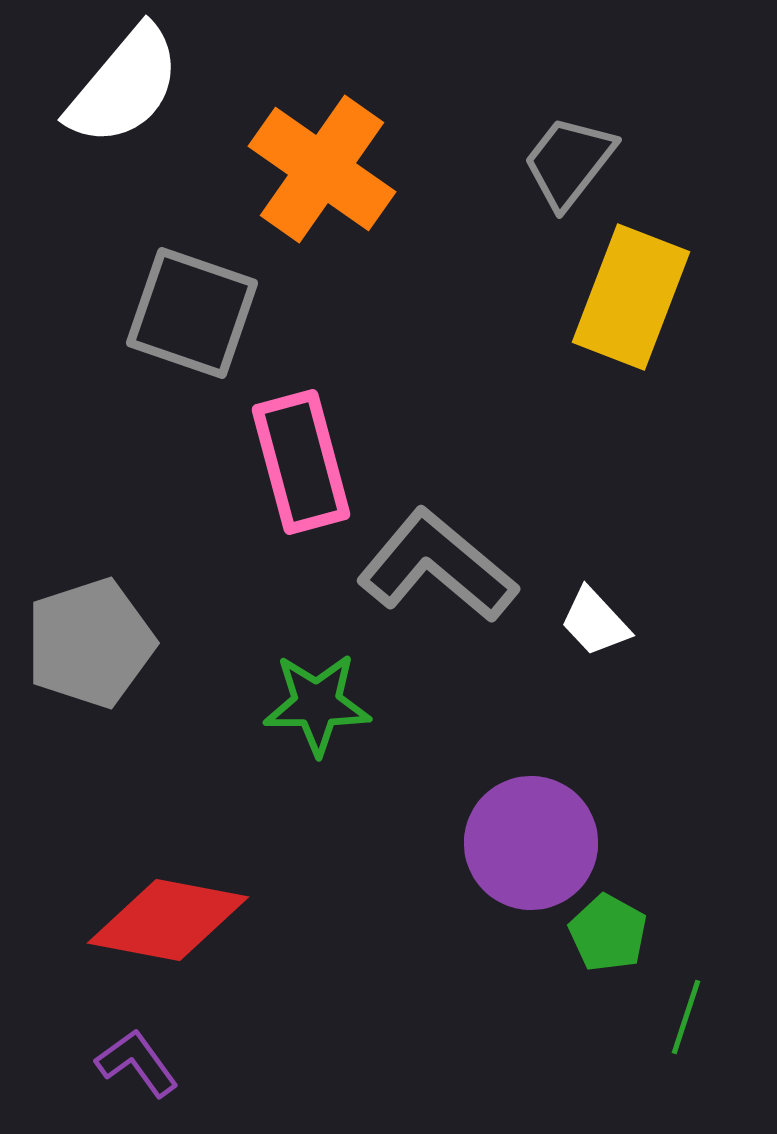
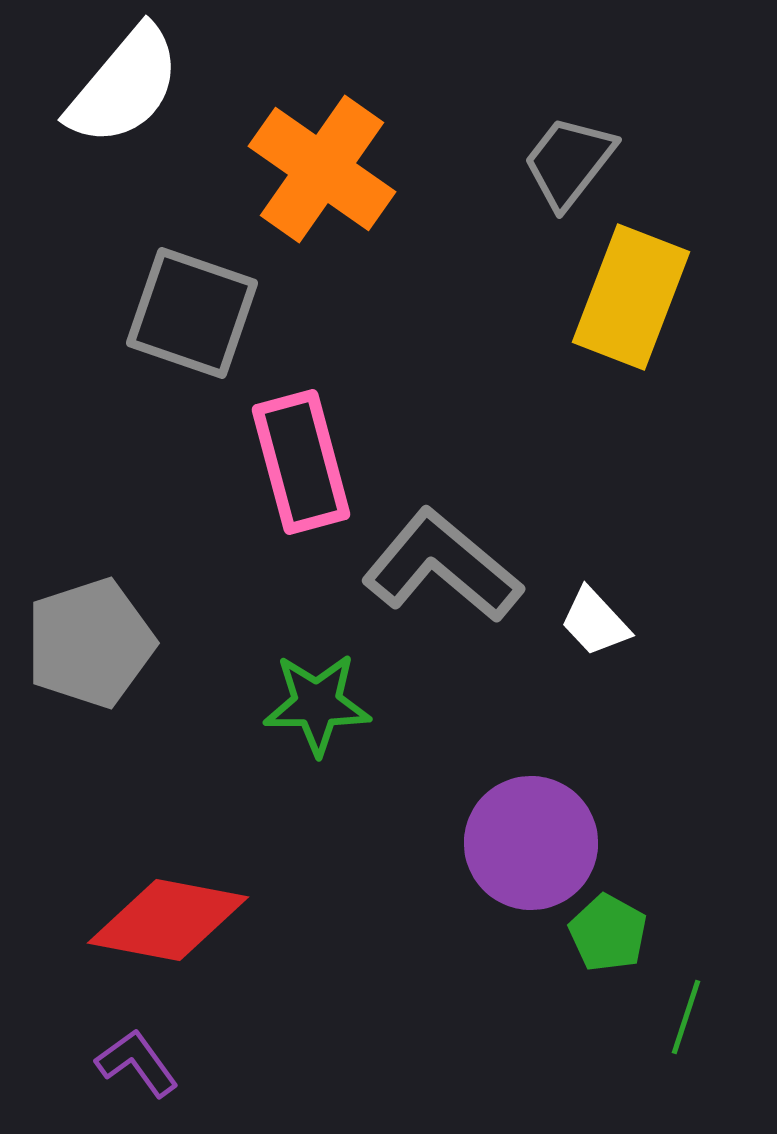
gray L-shape: moved 5 px right
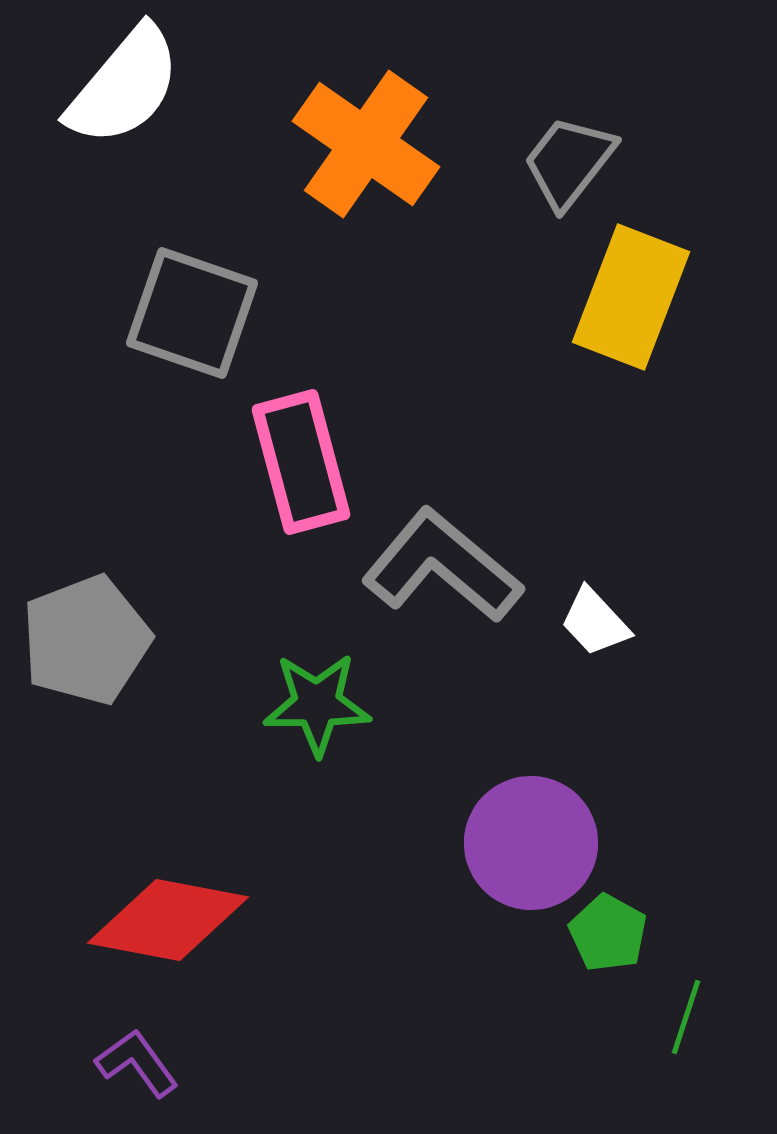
orange cross: moved 44 px right, 25 px up
gray pentagon: moved 4 px left, 3 px up; rotated 3 degrees counterclockwise
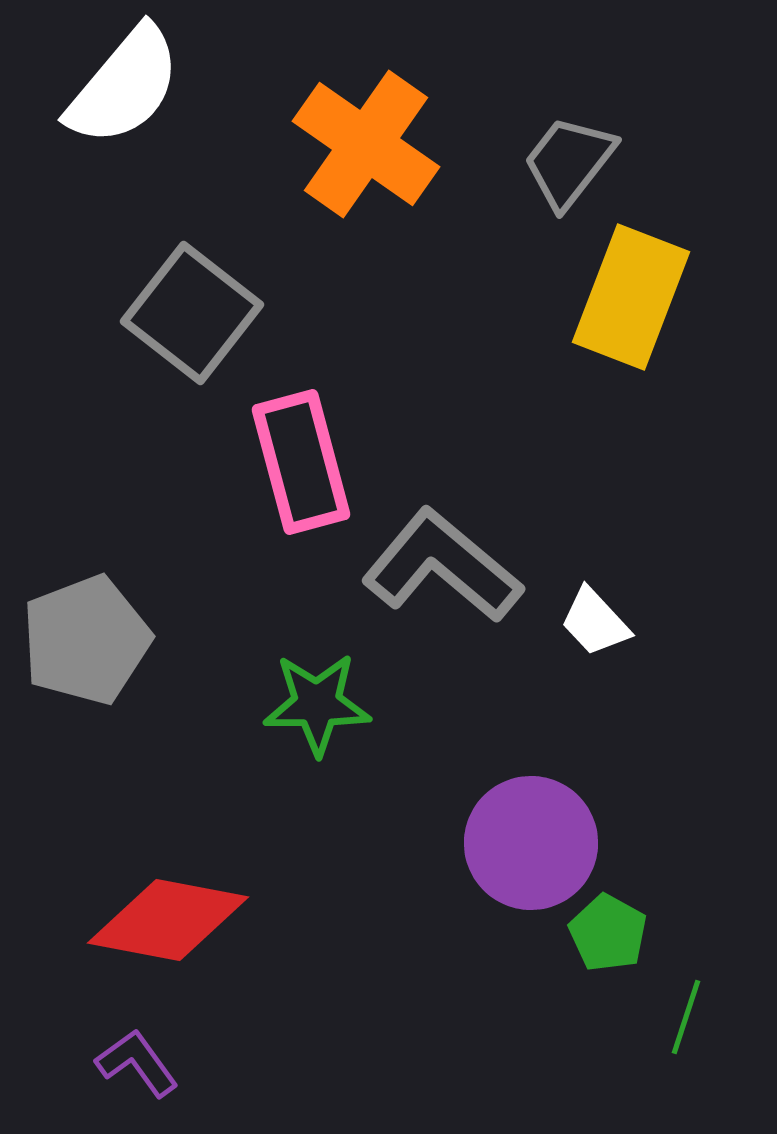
gray square: rotated 19 degrees clockwise
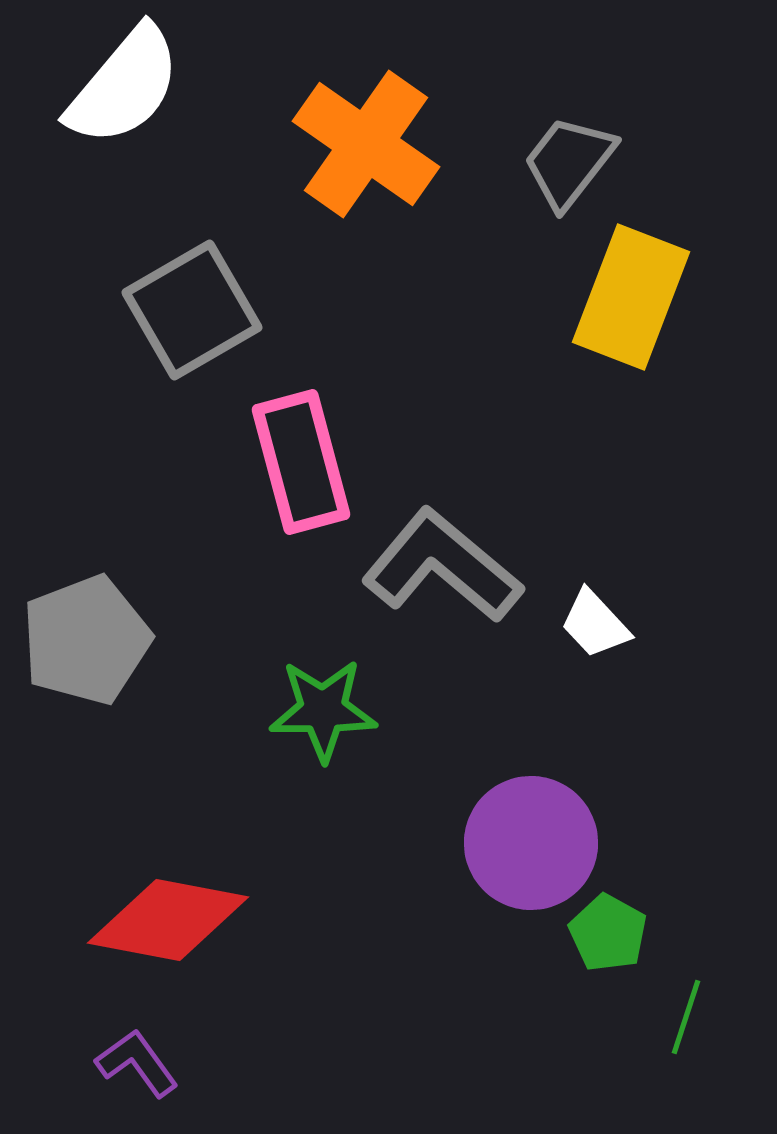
gray square: moved 3 px up; rotated 22 degrees clockwise
white trapezoid: moved 2 px down
green star: moved 6 px right, 6 px down
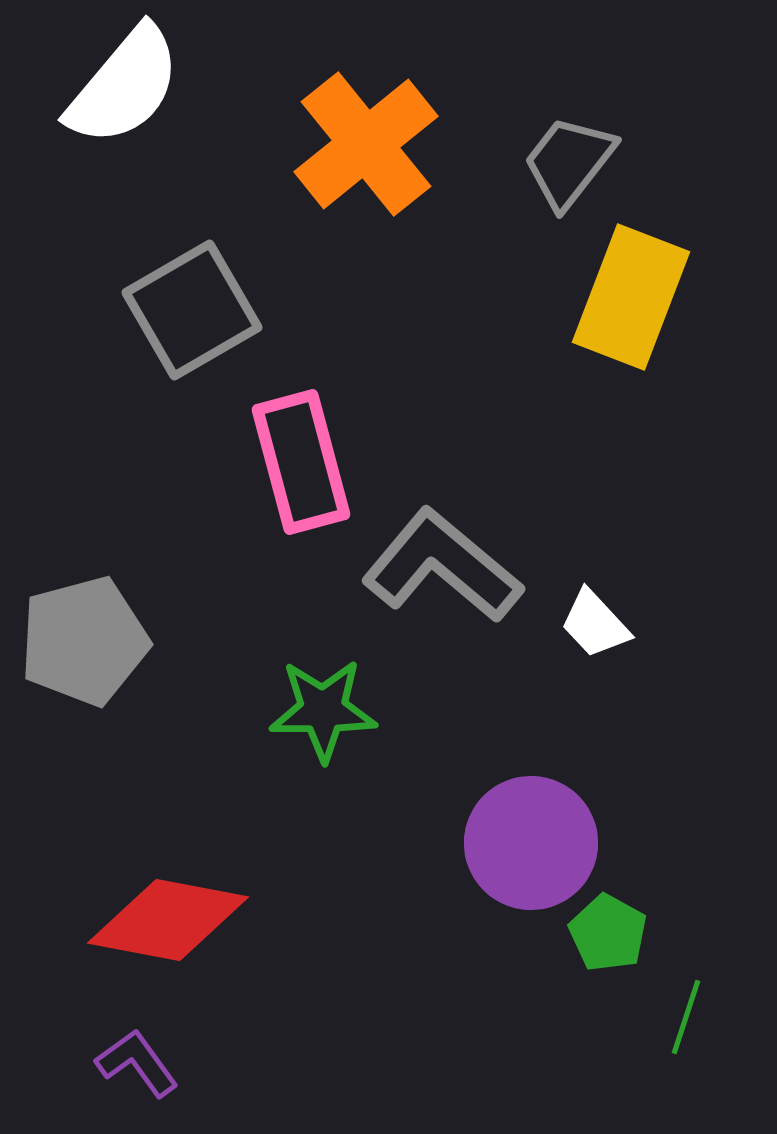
orange cross: rotated 16 degrees clockwise
gray pentagon: moved 2 px left, 1 px down; rotated 6 degrees clockwise
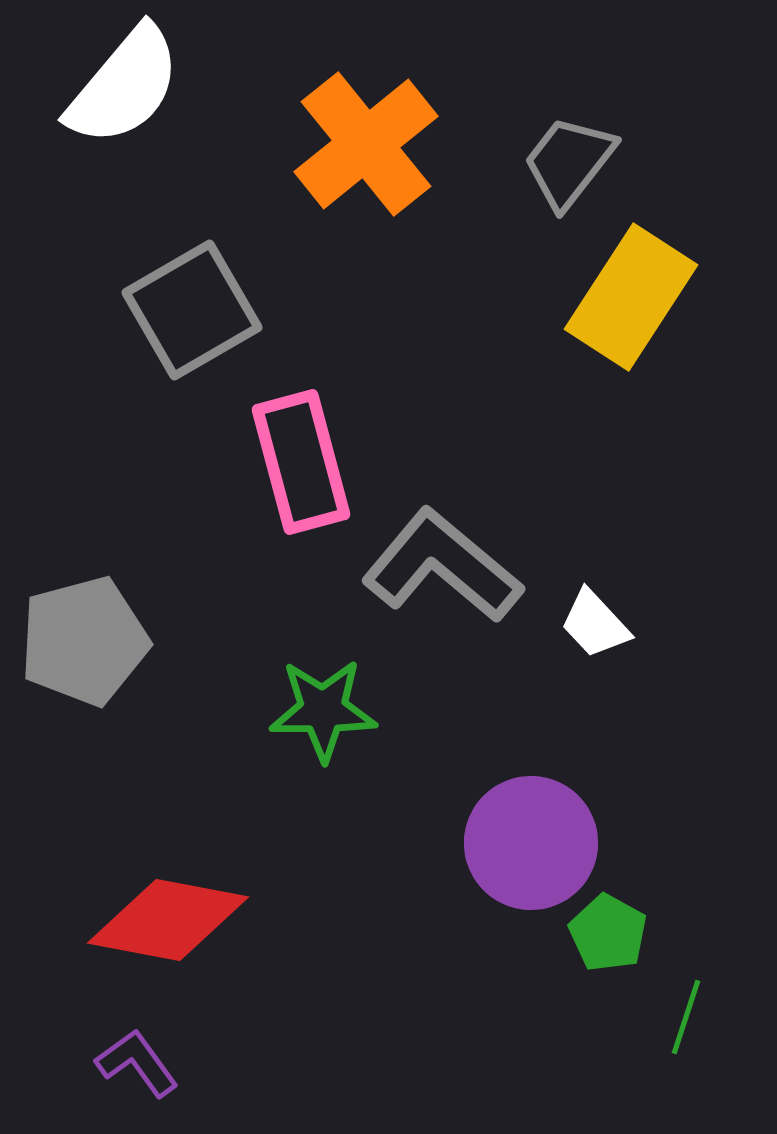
yellow rectangle: rotated 12 degrees clockwise
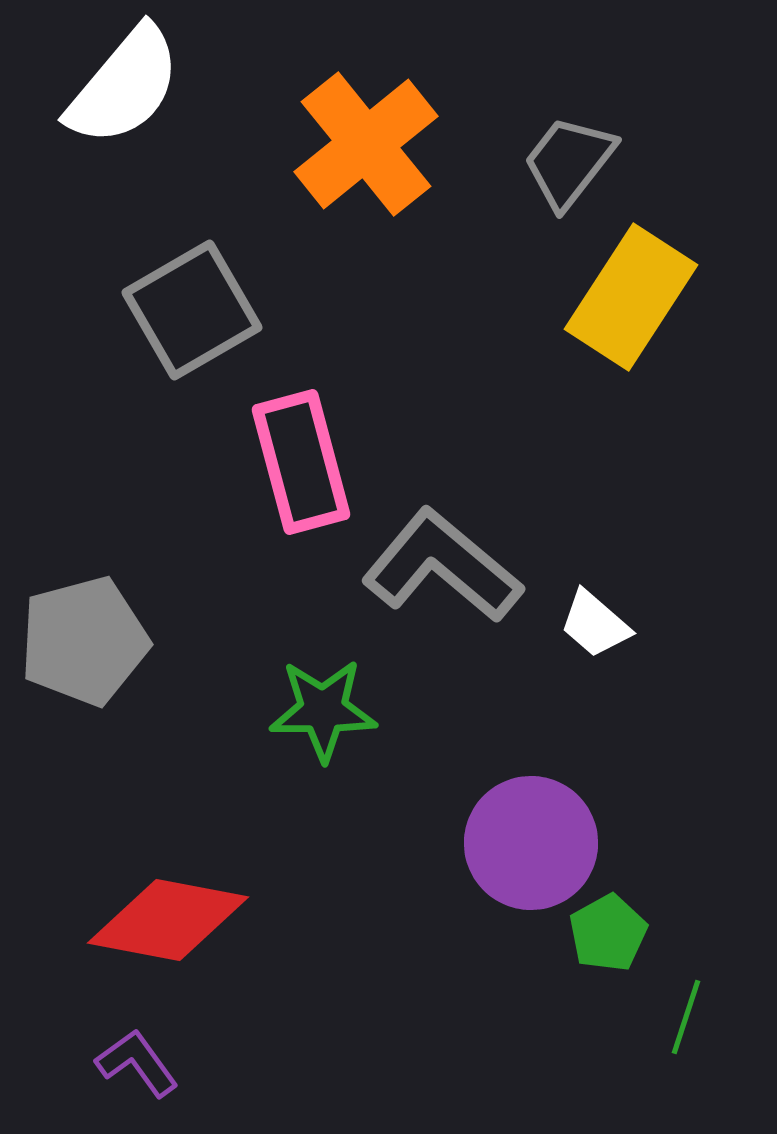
white trapezoid: rotated 6 degrees counterclockwise
green pentagon: rotated 14 degrees clockwise
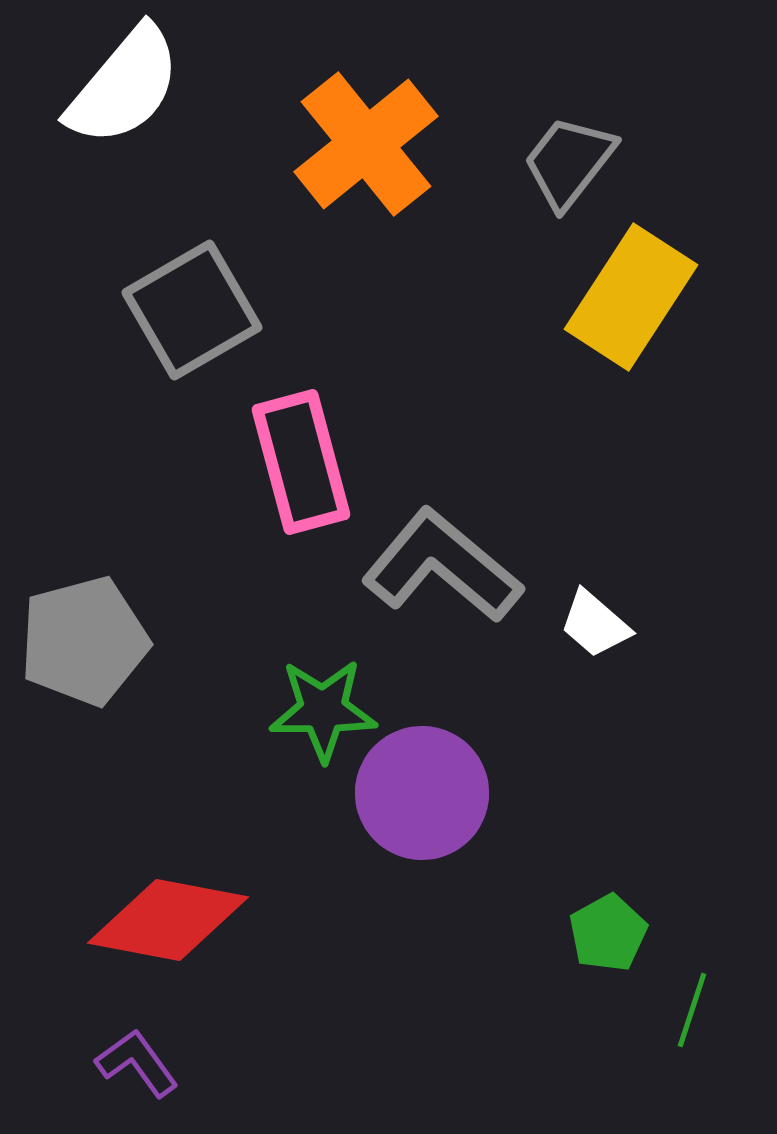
purple circle: moved 109 px left, 50 px up
green line: moved 6 px right, 7 px up
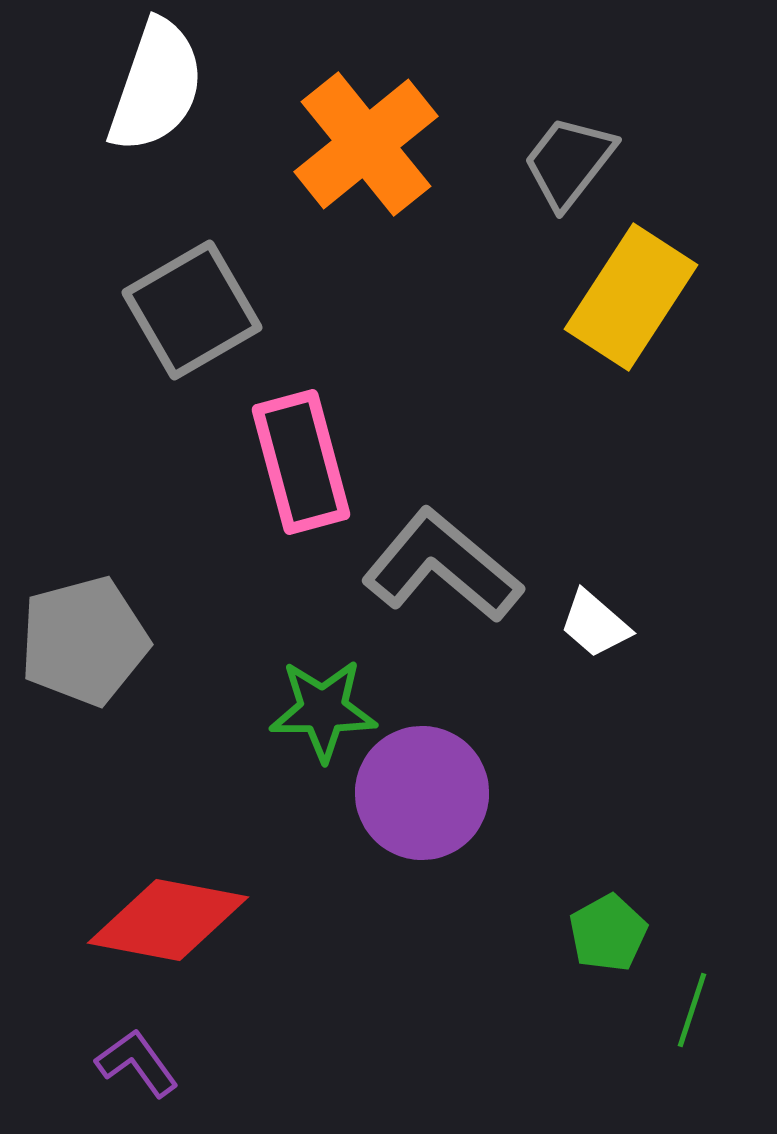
white semicircle: moved 32 px right; rotated 21 degrees counterclockwise
